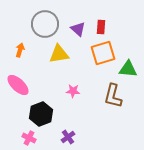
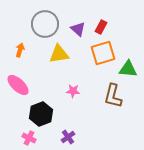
red rectangle: rotated 24 degrees clockwise
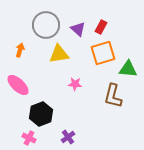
gray circle: moved 1 px right, 1 px down
pink star: moved 2 px right, 7 px up
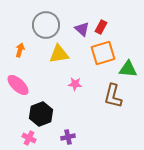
purple triangle: moved 4 px right
purple cross: rotated 24 degrees clockwise
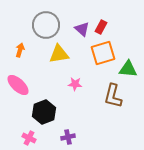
black hexagon: moved 3 px right, 2 px up
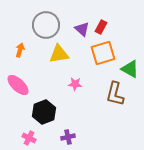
green triangle: moved 2 px right; rotated 24 degrees clockwise
brown L-shape: moved 2 px right, 2 px up
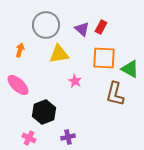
orange square: moved 1 px right, 5 px down; rotated 20 degrees clockwise
pink star: moved 3 px up; rotated 24 degrees clockwise
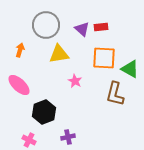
red rectangle: rotated 56 degrees clockwise
pink ellipse: moved 1 px right
pink cross: moved 2 px down
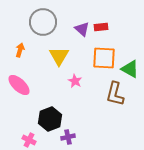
gray circle: moved 3 px left, 3 px up
yellow triangle: moved 2 px down; rotated 50 degrees counterclockwise
black hexagon: moved 6 px right, 7 px down
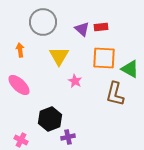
orange arrow: rotated 24 degrees counterclockwise
pink cross: moved 8 px left
